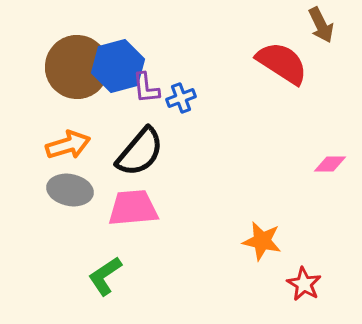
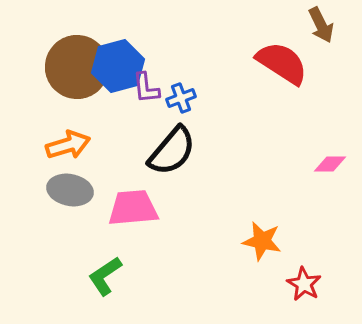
black semicircle: moved 32 px right, 1 px up
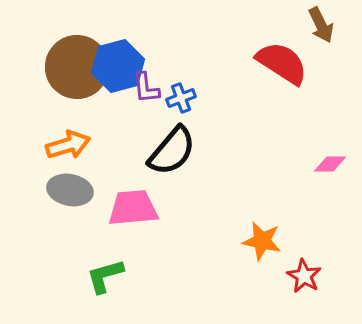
green L-shape: rotated 18 degrees clockwise
red star: moved 8 px up
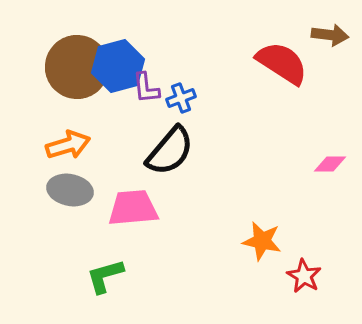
brown arrow: moved 9 px right, 10 px down; rotated 57 degrees counterclockwise
black semicircle: moved 2 px left
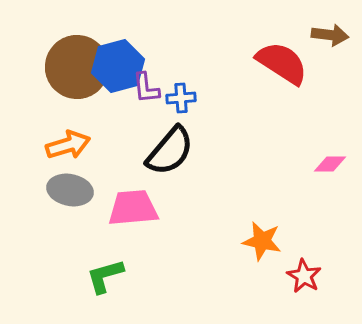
blue cross: rotated 16 degrees clockwise
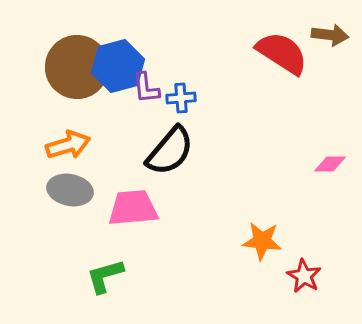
red semicircle: moved 10 px up
orange star: rotated 6 degrees counterclockwise
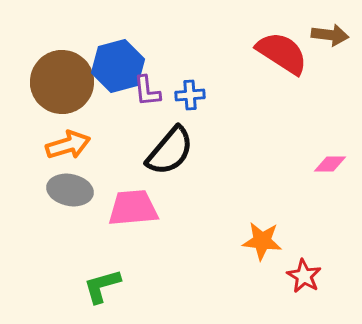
brown circle: moved 15 px left, 15 px down
purple L-shape: moved 1 px right, 3 px down
blue cross: moved 9 px right, 3 px up
green L-shape: moved 3 px left, 10 px down
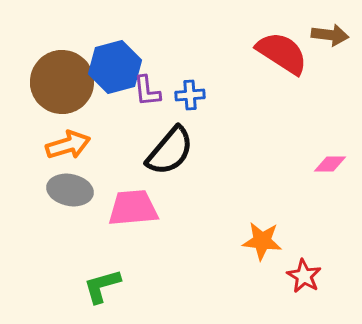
blue hexagon: moved 3 px left, 1 px down
